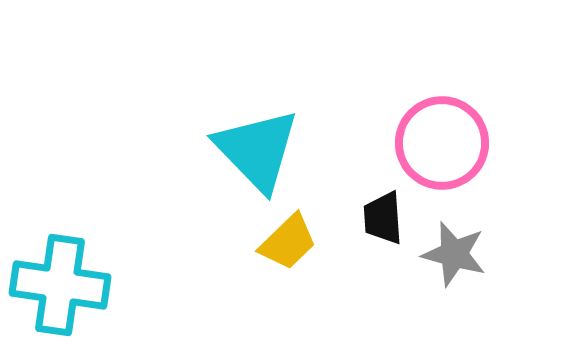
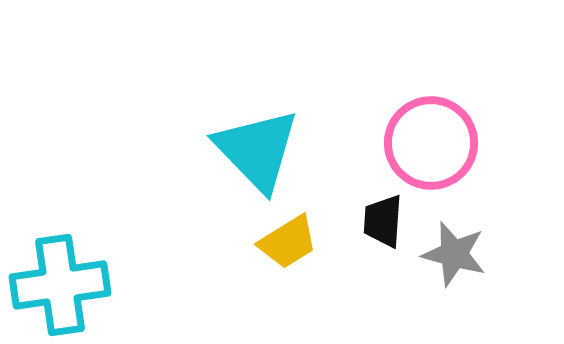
pink circle: moved 11 px left
black trapezoid: moved 3 px down; rotated 8 degrees clockwise
yellow trapezoid: rotated 12 degrees clockwise
cyan cross: rotated 16 degrees counterclockwise
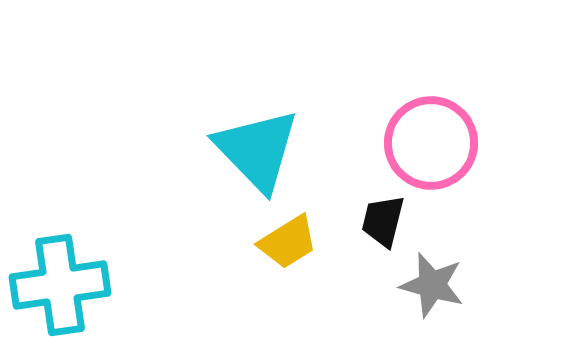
black trapezoid: rotated 10 degrees clockwise
gray star: moved 22 px left, 31 px down
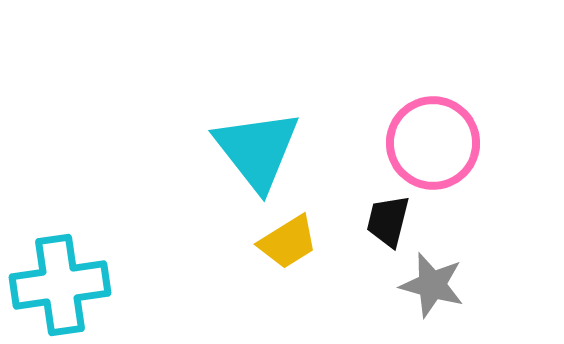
pink circle: moved 2 px right
cyan triangle: rotated 6 degrees clockwise
black trapezoid: moved 5 px right
